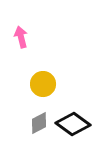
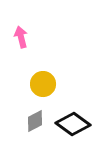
gray diamond: moved 4 px left, 2 px up
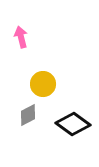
gray diamond: moved 7 px left, 6 px up
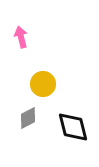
gray diamond: moved 3 px down
black diamond: moved 3 px down; rotated 40 degrees clockwise
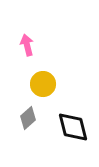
pink arrow: moved 6 px right, 8 px down
gray diamond: rotated 15 degrees counterclockwise
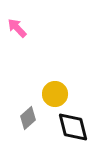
pink arrow: moved 10 px left, 17 px up; rotated 30 degrees counterclockwise
yellow circle: moved 12 px right, 10 px down
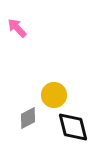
yellow circle: moved 1 px left, 1 px down
gray diamond: rotated 15 degrees clockwise
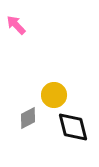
pink arrow: moved 1 px left, 3 px up
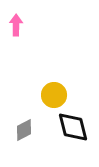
pink arrow: rotated 45 degrees clockwise
gray diamond: moved 4 px left, 12 px down
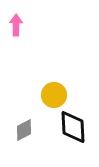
black diamond: rotated 12 degrees clockwise
